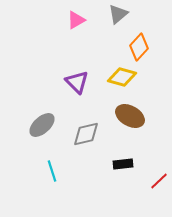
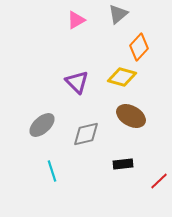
brown ellipse: moved 1 px right
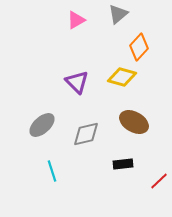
brown ellipse: moved 3 px right, 6 px down
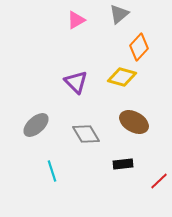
gray triangle: moved 1 px right
purple triangle: moved 1 px left
gray ellipse: moved 6 px left
gray diamond: rotated 72 degrees clockwise
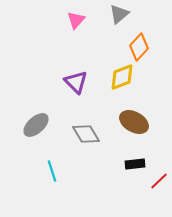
pink triangle: rotated 18 degrees counterclockwise
yellow diamond: rotated 36 degrees counterclockwise
black rectangle: moved 12 px right
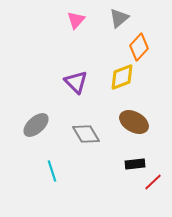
gray triangle: moved 4 px down
red line: moved 6 px left, 1 px down
